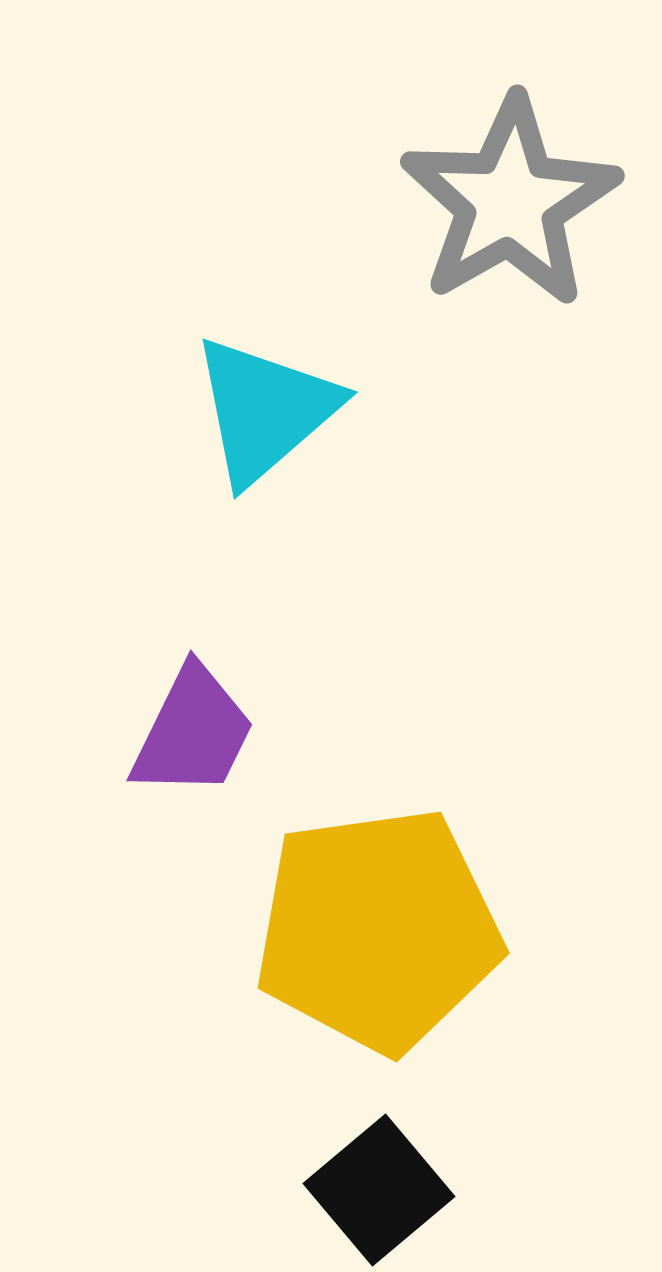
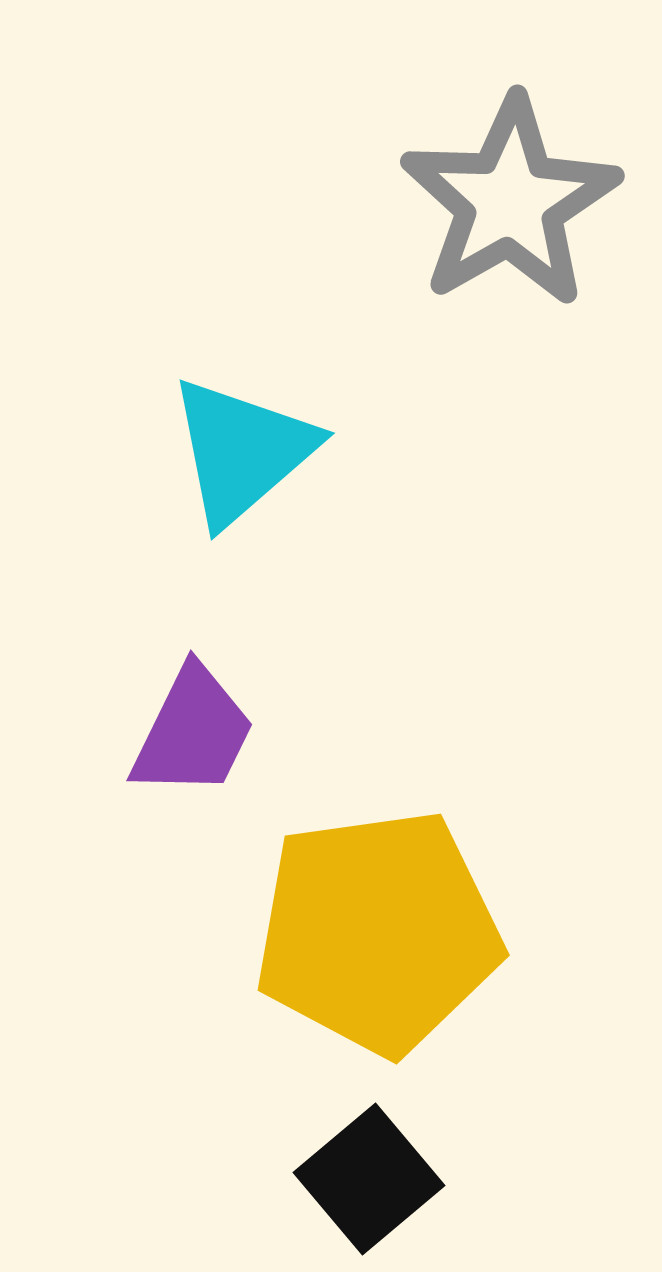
cyan triangle: moved 23 px left, 41 px down
yellow pentagon: moved 2 px down
black square: moved 10 px left, 11 px up
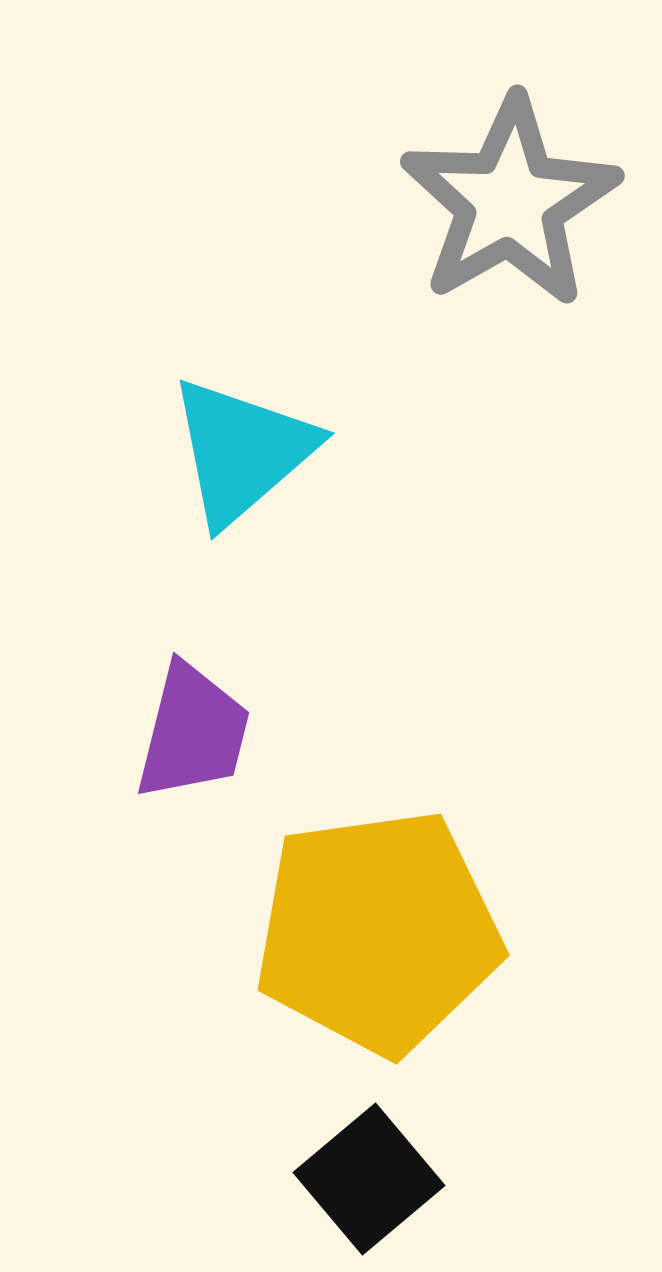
purple trapezoid: rotated 12 degrees counterclockwise
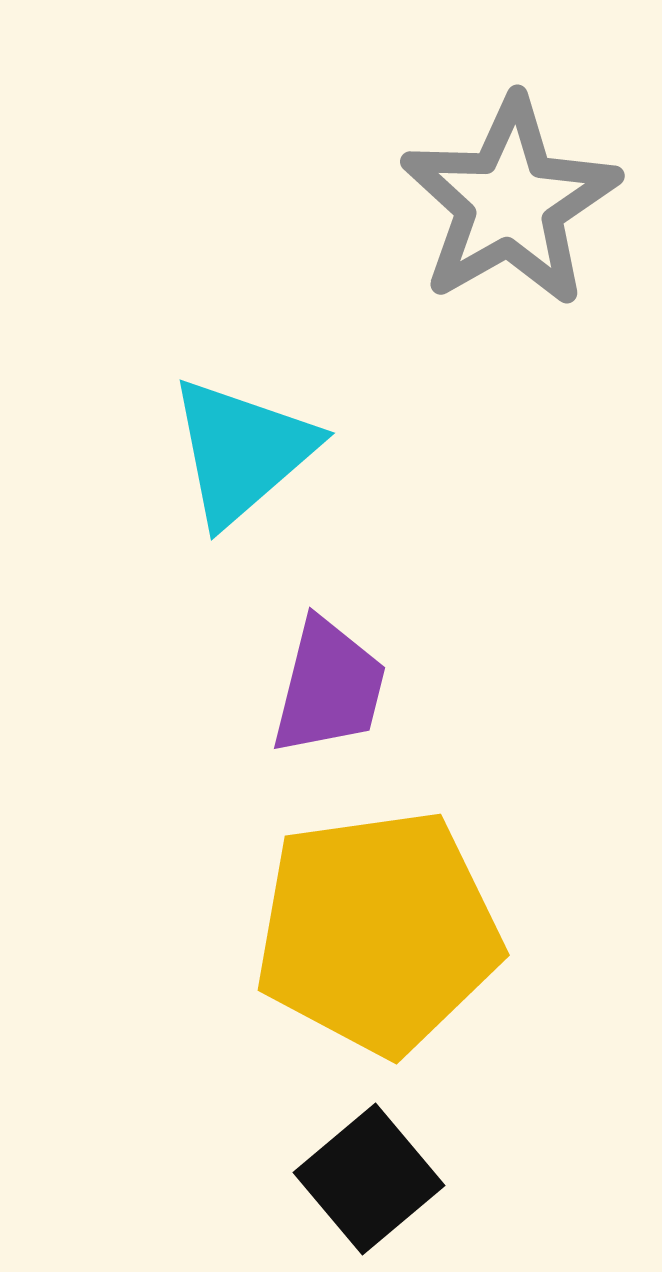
purple trapezoid: moved 136 px right, 45 px up
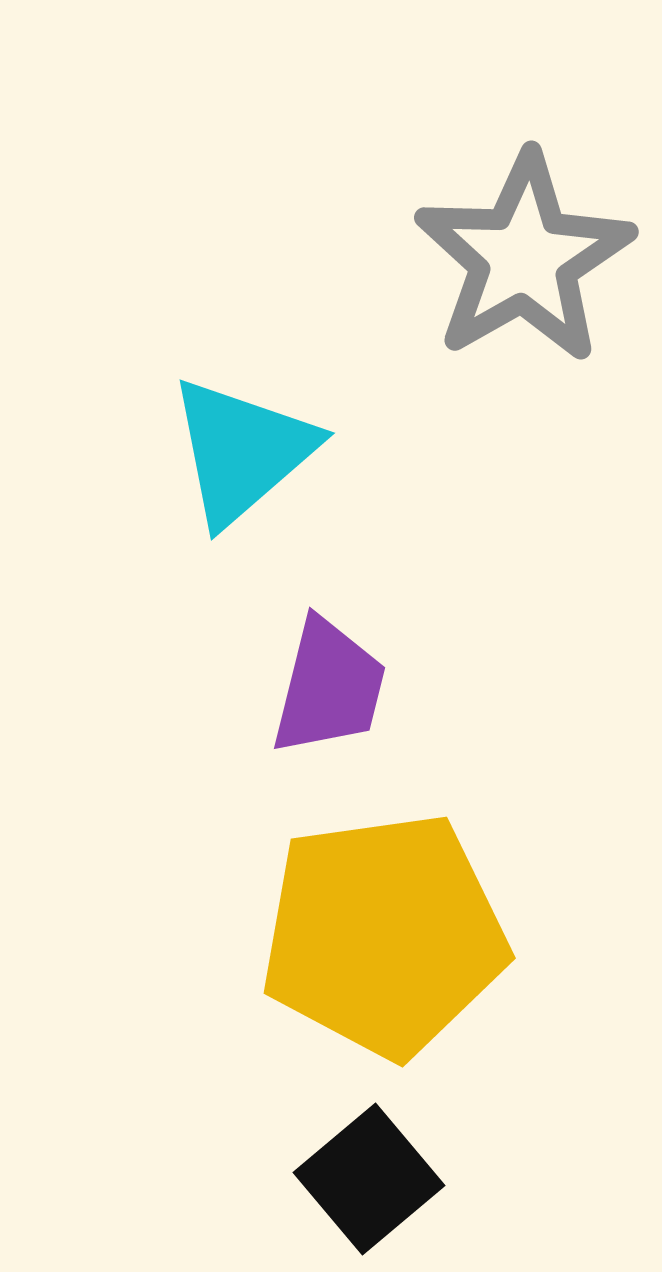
gray star: moved 14 px right, 56 px down
yellow pentagon: moved 6 px right, 3 px down
